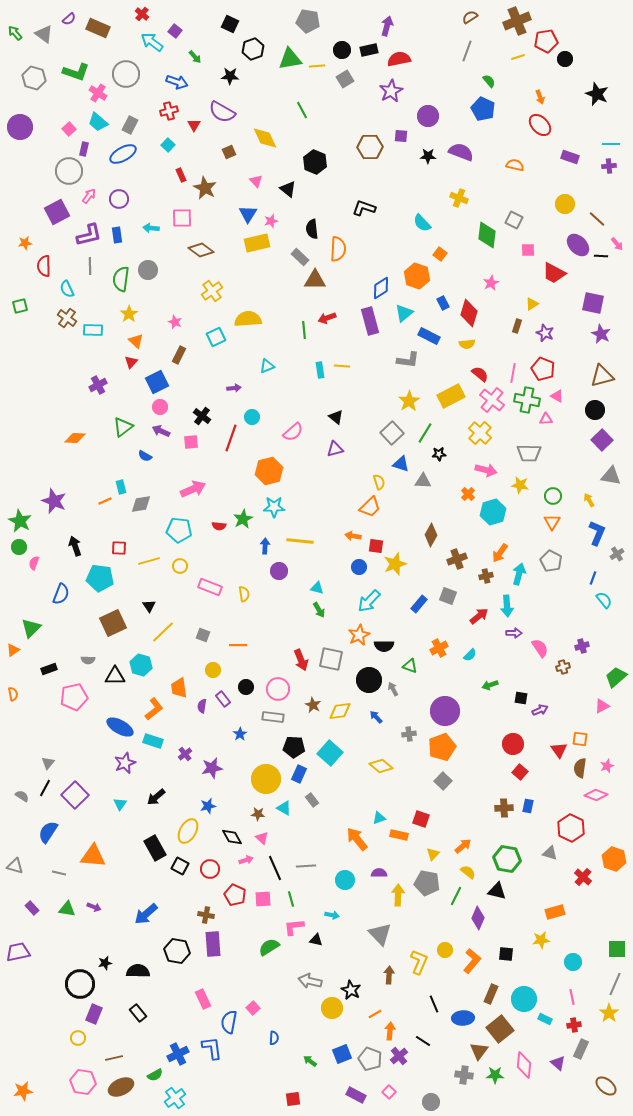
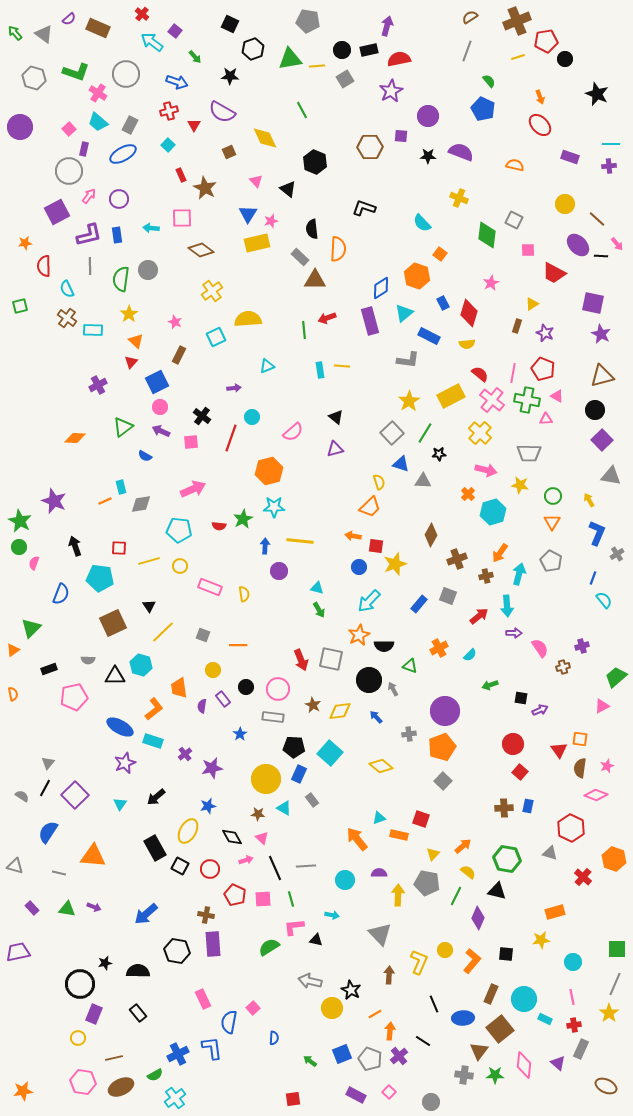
brown ellipse at (606, 1086): rotated 15 degrees counterclockwise
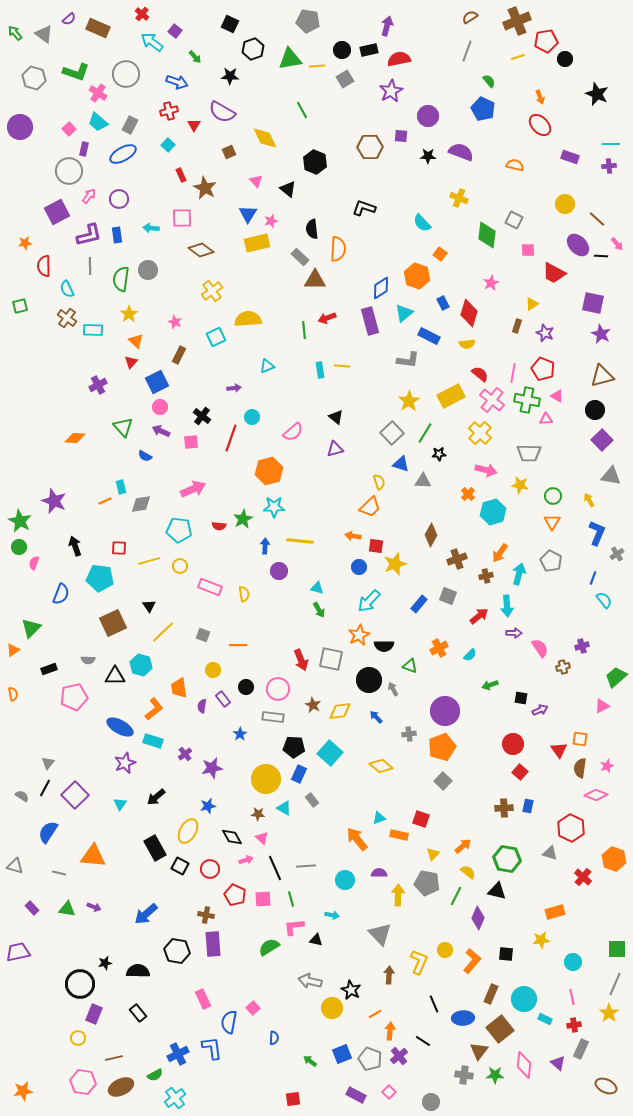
green triangle at (123, 427): rotated 35 degrees counterclockwise
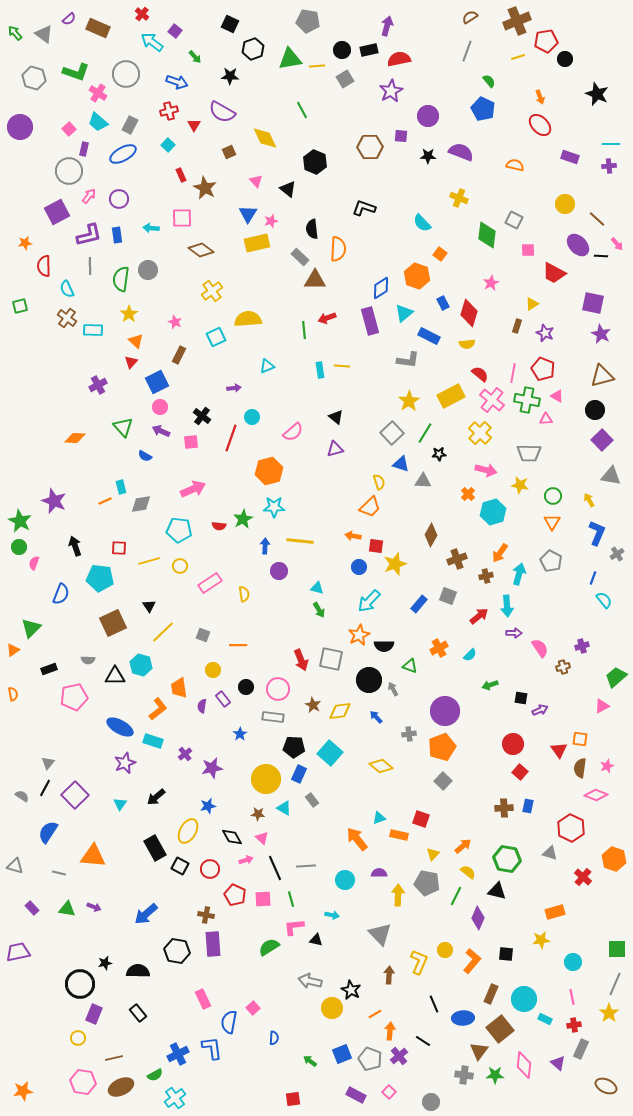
pink rectangle at (210, 587): moved 4 px up; rotated 55 degrees counterclockwise
orange L-shape at (154, 709): moved 4 px right
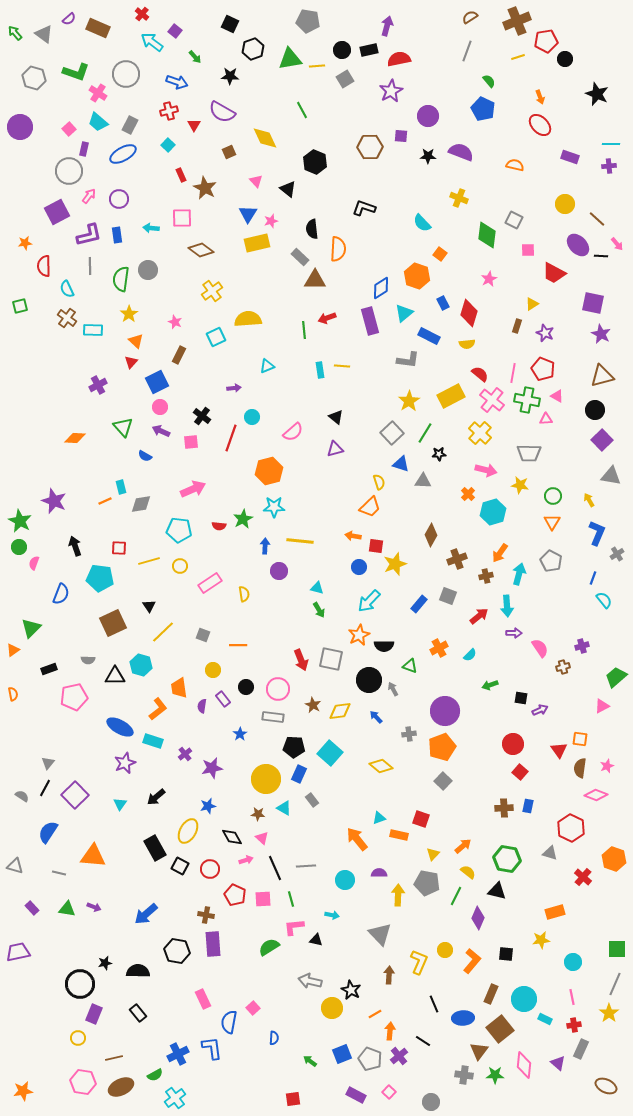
pink star at (491, 283): moved 2 px left, 4 px up
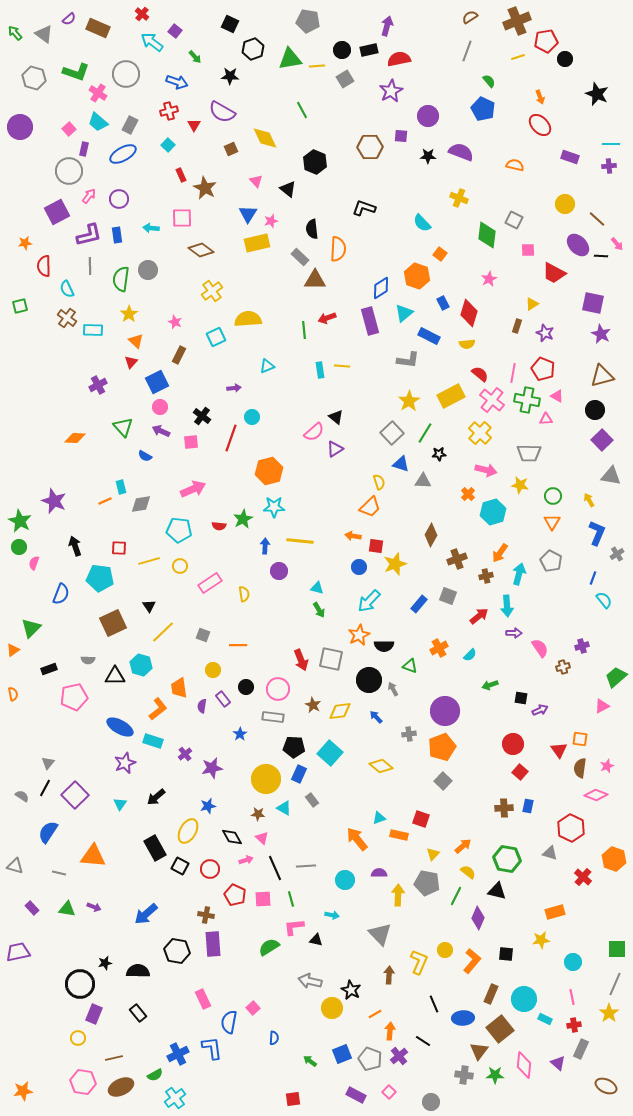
brown square at (229, 152): moved 2 px right, 3 px up
pink semicircle at (293, 432): moved 21 px right
purple triangle at (335, 449): rotated 18 degrees counterclockwise
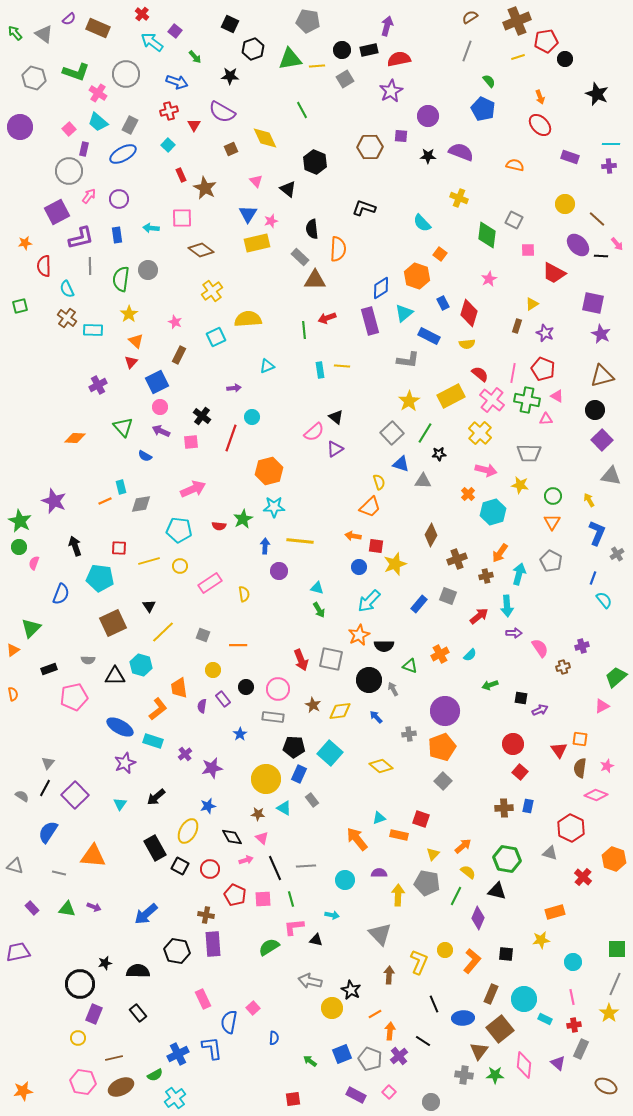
purple L-shape at (89, 235): moved 8 px left, 3 px down
orange cross at (439, 648): moved 1 px right, 6 px down
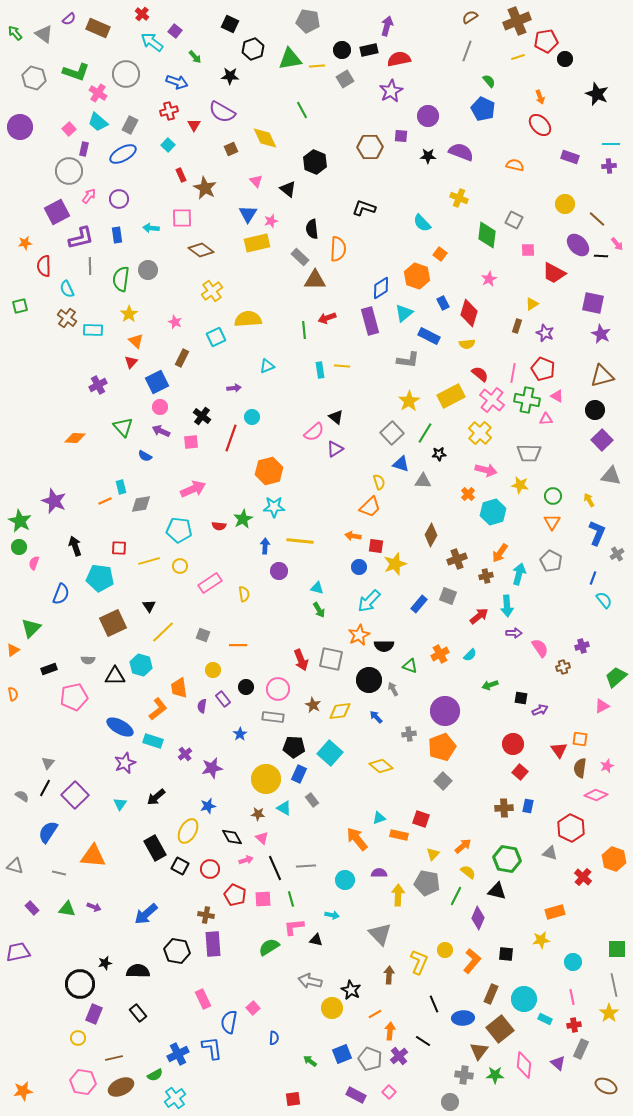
brown rectangle at (179, 355): moved 3 px right, 3 px down
gray line at (615, 984): moved 1 px left, 1 px down; rotated 35 degrees counterclockwise
gray circle at (431, 1102): moved 19 px right
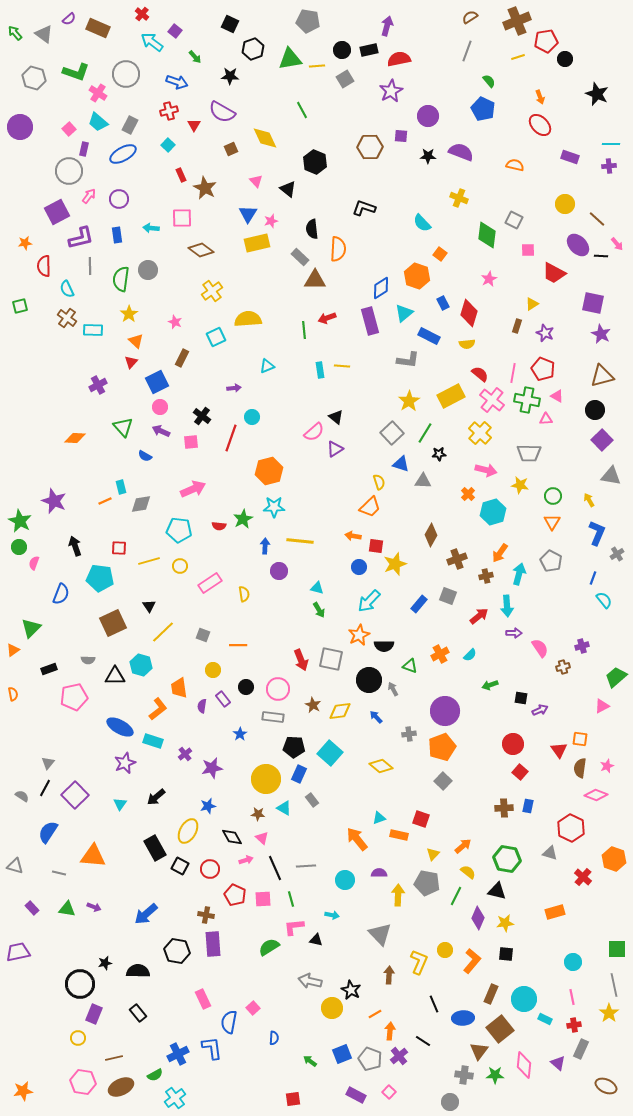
yellow star at (541, 940): moved 36 px left, 17 px up
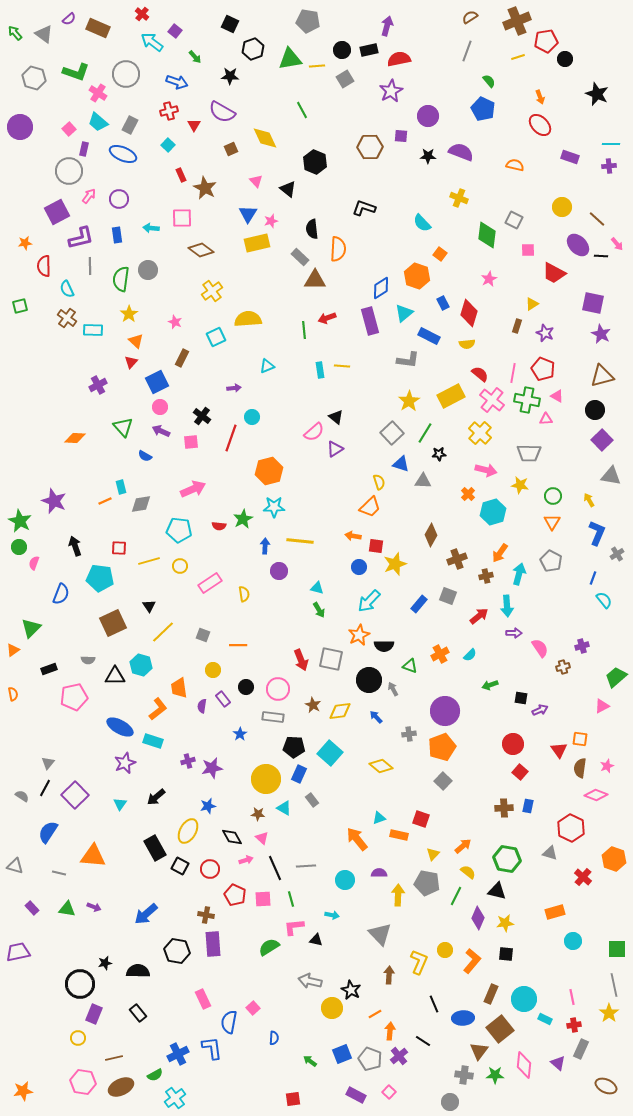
blue ellipse at (123, 154): rotated 52 degrees clockwise
yellow circle at (565, 204): moved 3 px left, 3 px down
purple cross at (185, 754): moved 3 px right, 7 px down; rotated 24 degrees clockwise
cyan circle at (573, 962): moved 21 px up
